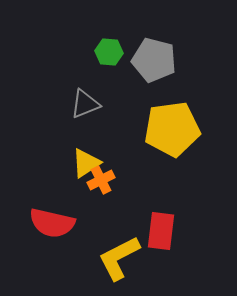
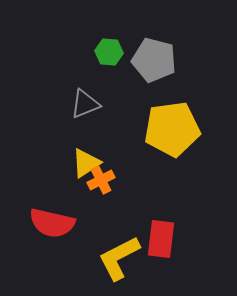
red rectangle: moved 8 px down
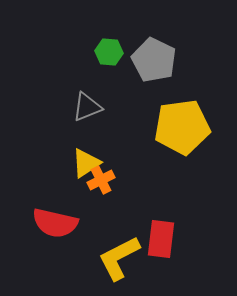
gray pentagon: rotated 12 degrees clockwise
gray triangle: moved 2 px right, 3 px down
yellow pentagon: moved 10 px right, 2 px up
red semicircle: moved 3 px right
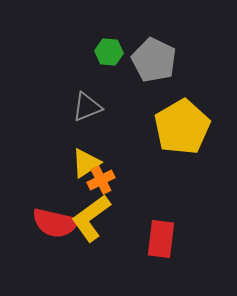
yellow pentagon: rotated 22 degrees counterclockwise
yellow L-shape: moved 28 px left, 40 px up; rotated 9 degrees counterclockwise
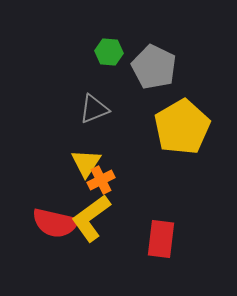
gray pentagon: moved 7 px down
gray triangle: moved 7 px right, 2 px down
yellow triangle: rotated 24 degrees counterclockwise
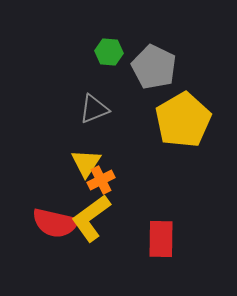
yellow pentagon: moved 1 px right, 7 px up
red rectangle: rotated 6 degrees counterclockwise
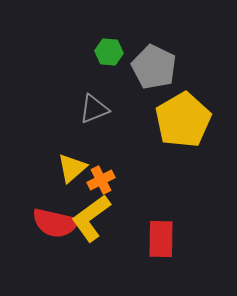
yellow triangle: moved 14 px left, 5 px down; rotated 16 degrees clockwise
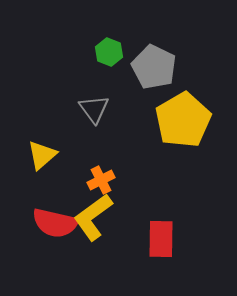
green hexagon: rotated 16 degrees clockwise
gray triangle: rotated 44 degrees counterclockwise
yellow triangle: moved 30 px left, 13 px up
yellow L-shape: moved 2 px right, 1 px up
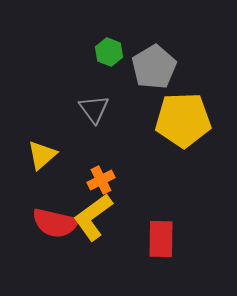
gray pentagon: rotated 15 degrees clockwise
yellow pentagon: rotated 28 degrees clockwise
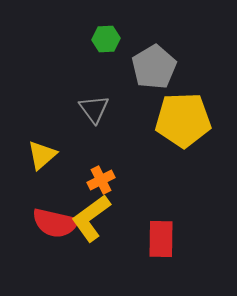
green hexagon: moved 3 px left, 13 px up; rotated 24 degrees counterclockwise
yellow L-shape: moved 2 px left, 1 px down
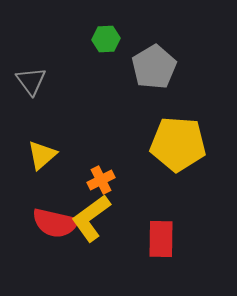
gray triangle: moved 63 px left, 28 px up
yellow pentagon: moved 5 px left, 24 px down; rotated 6 degrees clockwise
